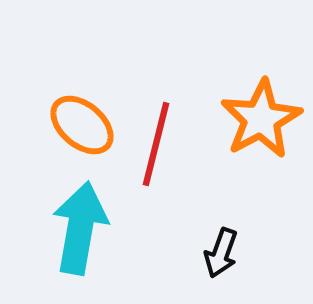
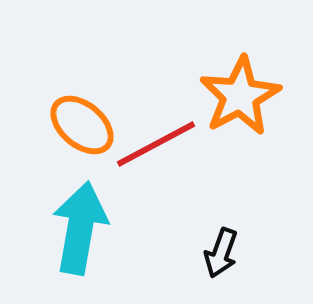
orange star: moved 21 px left, 23 px up
red line: rotated 48 degrees clockwise
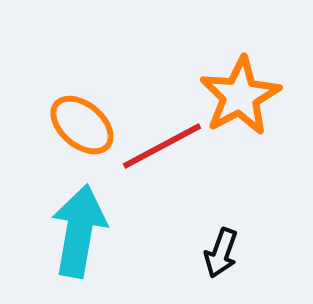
red line: moved 6 px right, 2 px down
cyan arrow: moved 1 px left, 3 px down
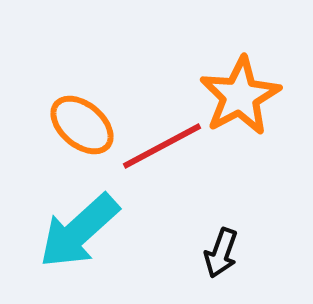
cyan arrow: rotated 142 degrees counterclockwise
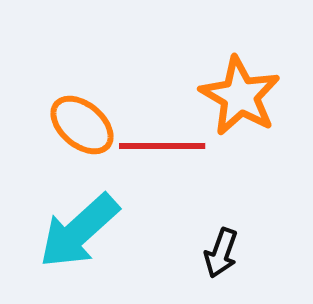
orange star: rotated 14 degrees counterclockwise
red line: rotated 28 degrees clockwise
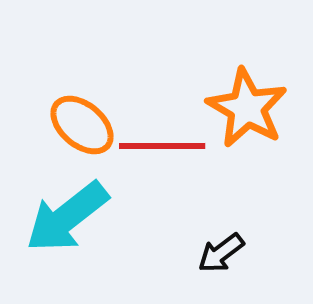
orange star: moved 7 px right, 12 px down
cyan arrow: moved 12 px left, 14 px up; rotated 4 degrees clockwise
black arrow: rotated 33 degrees clockwise
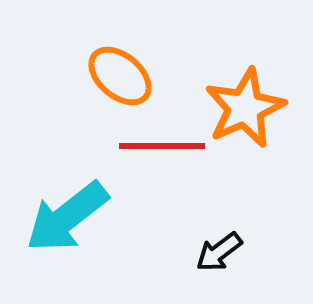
orange star: moved 2 px left; rotated 18 degrees clockwise
orange ellipse: moved 38 px right, 49 px up
black arrow: moved 2 px left, 1 px up
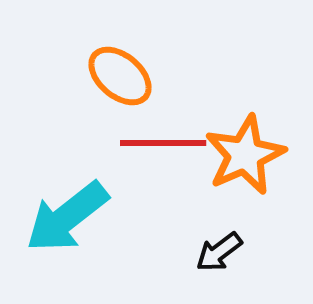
orange star: moved 47 px down
red line: moved 1 px right, 3 px up
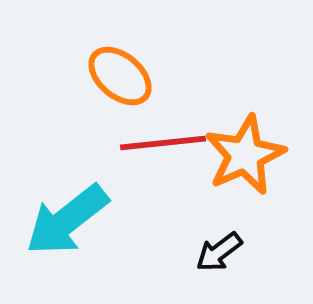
red line: rotated 6 degrees counterclockwise
cyan arrow: moved 3 px down
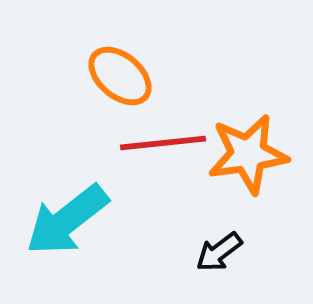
orange star: moved 3 px right, 1 px up; rotated 16 degrees clockwise
